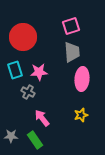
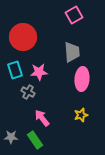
pink square: moved 3 px right, 11 px up; rotated 12 degrees counterclockwise
gray star: moved 1 px down
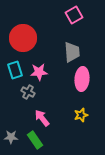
red circle: moved 1 px down
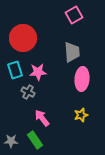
pink star: moved 1 px left
gray star: moved 4 px down
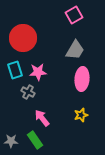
gray trapezoid: moved 3 px right, 2 px up; rotated 35 degrees clockwise
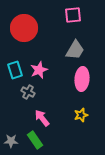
pink square: moved 1 px left; rotated 24 degrees clockwise
red circle: moved 1 px right, 10 px up
pink star: moved 1 px right, 2 px up; rotated 18 degrees counterclockwise
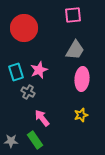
cyan rectangle: moved 1 px right, 2 px down
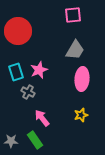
red circle: moved 6 px left, 3 px down
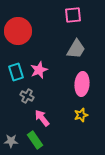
gray trapezoid: moved 1 px right, 1 px up
pink ellipse: moved 5 px down
gray cross: moved 1 px left, 4 px down
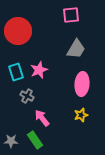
pink square: moved 2 px left
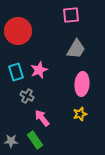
yellow star: moved 1 px left, 1 px up
